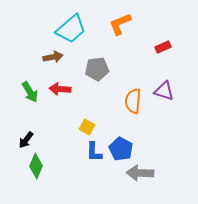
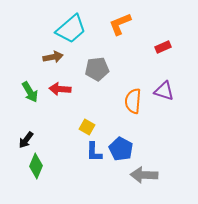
gray arrow: moved 4 px right, 2 px down
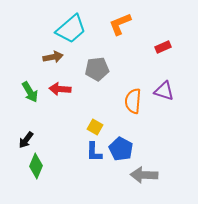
yellow square: moved 8 px right
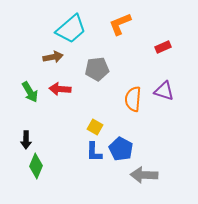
orange semicircle: moved 2 px up
black arrow: rotated 36 degrees counterclockwise
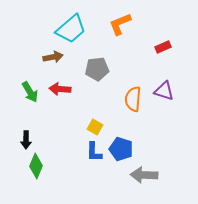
blue pentagon: rotated 10 degrees counterclockwise
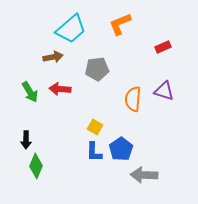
blue pentagon: rotated 20 degrees clockwise
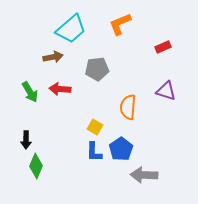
purple triangle: moved 2 px right
orange semicircle: moved 5 px left, 8 px down
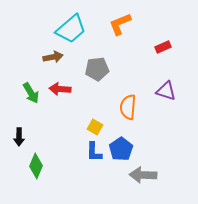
green arrow: moved 1 px right, 1 px down
black arrow: moved 7 px left, 3 px up
gray arrow: moved 1 px left
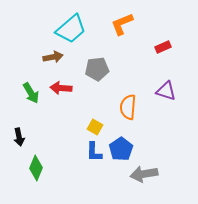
orange L-shape: moved 2 px right
red arrow: moved 1 px right, 1 px up
black arrow: rotated 12 degrees counterclockwise
green diamond: moved 2 px down
gray arrow: moved 1 px right, 1 px up; rotated 12 degrees counterclockwise
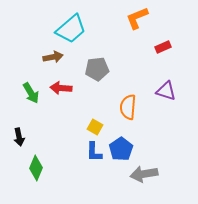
orange L-shape: moved 15 px right, 6 px up
